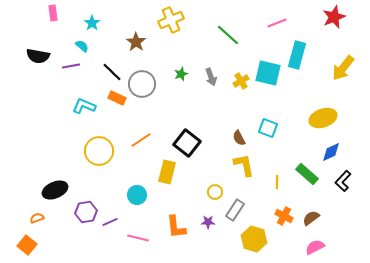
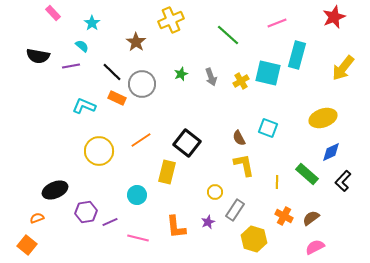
pink rectangle at (53, 13): rotated 35 degrees counterclockwise
purple star at (208, 222): rotated 24 degrees counterclockwise
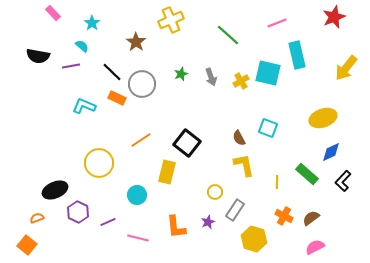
cyan rectangle at (297, 55): rotated 28 degrees counterclockwise
yellow arrow at (343, 68): moved 3 px right
yellow circle at (99, 151): moved 12 px down
purple hexagon at (86, 212): moved 8 px left; rotated 25 degrees counterclockwise
purple line at (110, 222): moved 2 px left
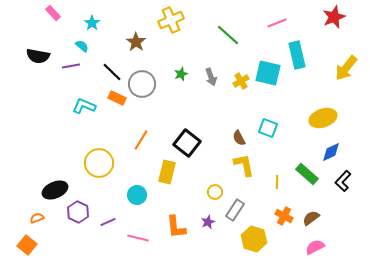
orange line at (141, 140): rotated 25 degrees counterclockwise
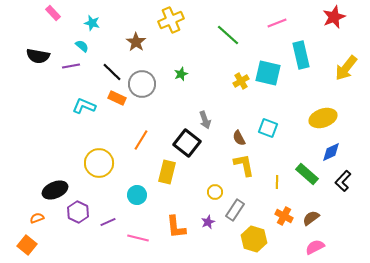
cyan star at (92, 23): rotated 21 degrees counterclockwise
cyan rectangle at (297, 55): moved 4 px right
gray arrow at (211, 77): moved 6 px left, 43 px down
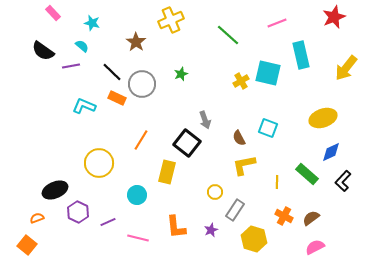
black semicircle at (38, 56): moved 5 px right, 5 px up; rotated 25 degrees clockwise
yellow L-shape at (244, 165): rotated 90 degrees counterclockwise
purple star at (208, 222): moved 3 px right, 8 px down
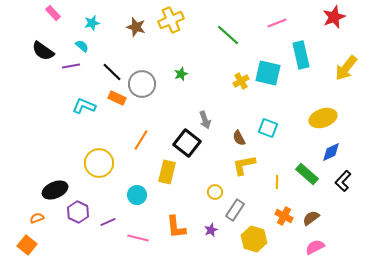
cyan star at (92, 23): rotated 28 degrees counterclockwise
brown star at (136, 42): moved 15 px up; rotated 18 degrees counterclockwise
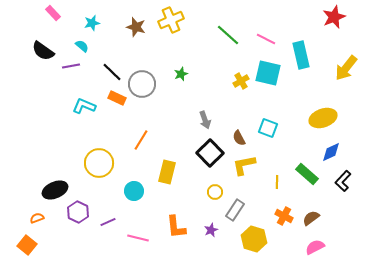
pink line at (277, 23): moved 11 px left, 16 px down; rotated 48 degrees clockwise
black square at (187, 143): moved 23 px right, 10 px down; rotated 8 degrees clockwise
cyan circle at (137, 195): moved 3 px left, 4 px up
